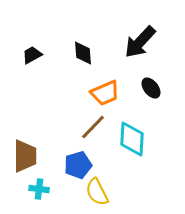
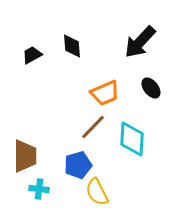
black diamond: moved 11 px left, 7 px up
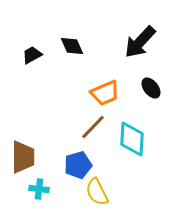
black diamond: rotated 20 degrees counterclockwise
brown trapezoid: moved 2 px left, 1 px down
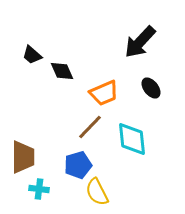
black diamond: moved 10 px left, 25 px down
black trapezoid: rotated 110 degrees counterclockwise
orange trapezoid: moved 1 px left
brown line: moved 3 px left
cyan diamond: rotated 9 degrees counterclockwise
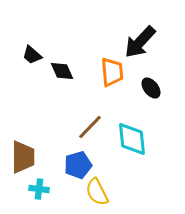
orange trapezoid: moved 8 px right, 21 px up; rotated 72 degrees counterclockwise
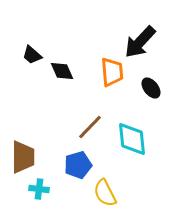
yellow semicircle: moved 8 px right, 1 px down
